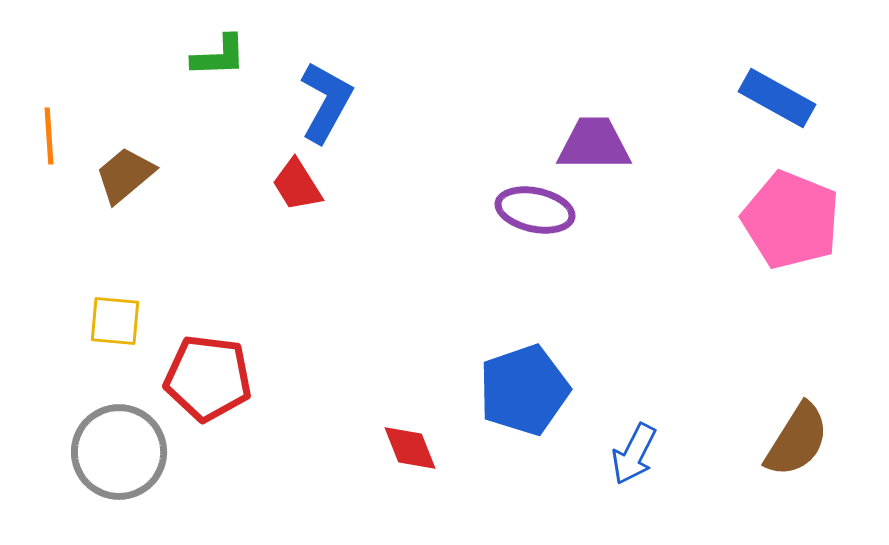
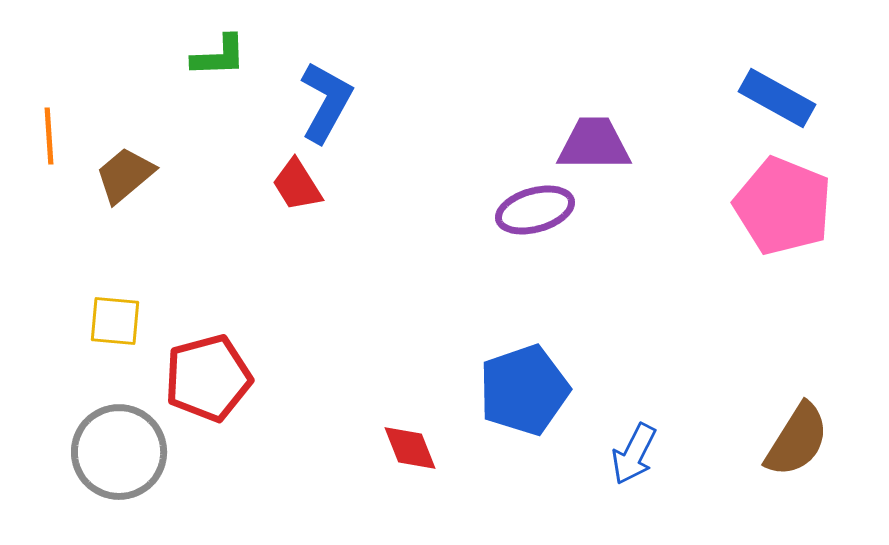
purple ellipse: rotated 28 degrees counterclockwise
pink pentagon: moved 8 px left, 14 px up
red pentagon: rotated 22 degrees counterclockwise
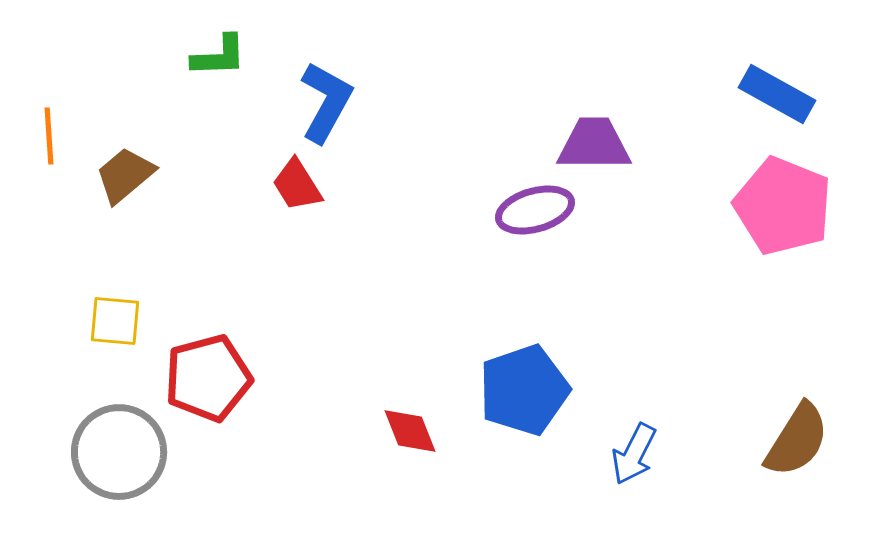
blue rectangle: moved 4 px up
red diamond: moved 17 px up
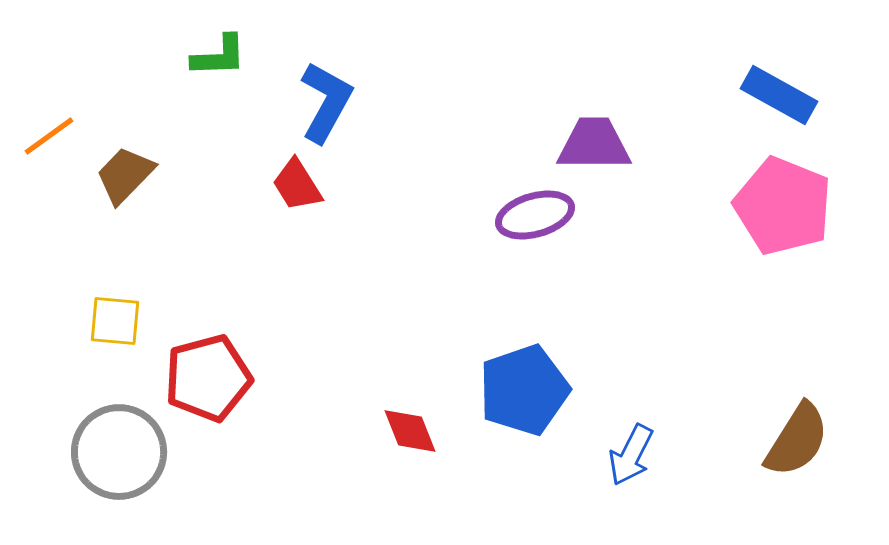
blue rectangle: moved 2 px right, 1 px down
orange line: rotated 58 degrees clockwise
brown trapezoid: rotated 6 degrees counterclockwise
purple ellipse: moved 5 px down
blue arrow: moved 3 px left, 1 px down
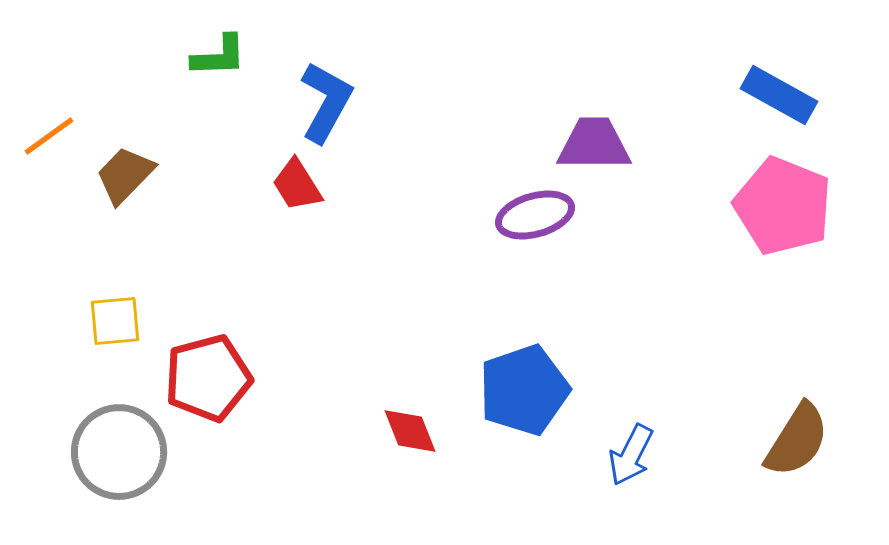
yellow square: rotated 10 degrees counterclockwise
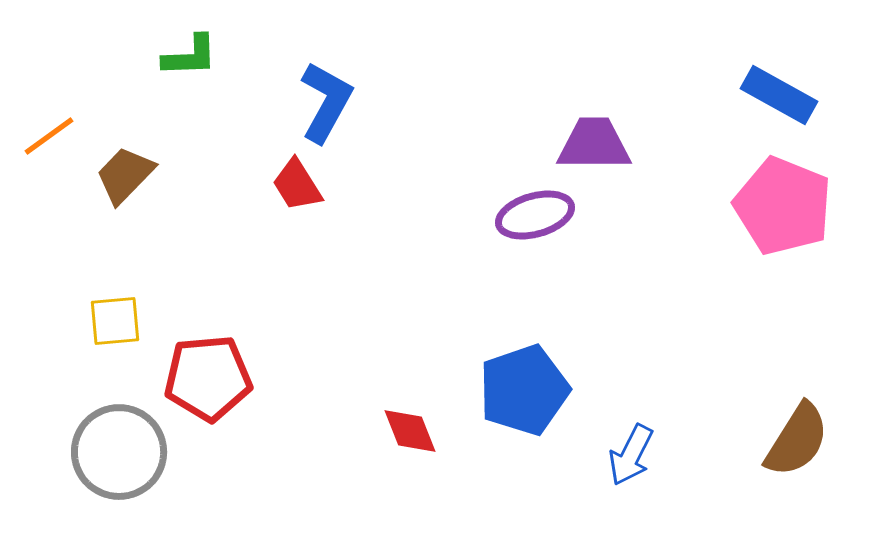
green L-shape: moved 29 px left
red pentagon: rotated 10 degrees clockwise
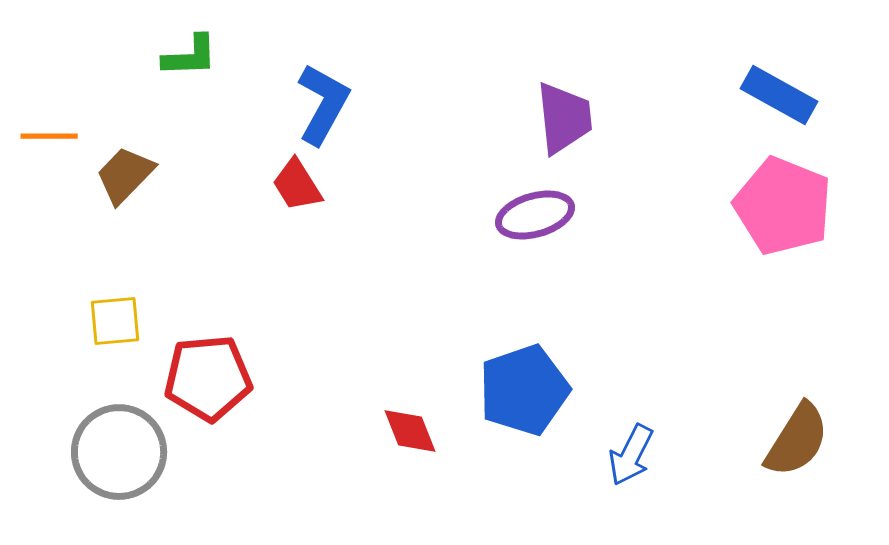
blue L-shape: moved 3 px left, 2 px down
orange line: rotated 36 degrees clockwise
purple trapezoid: moved 30 px left, 26 px up; rotated 84 degrees clockwise
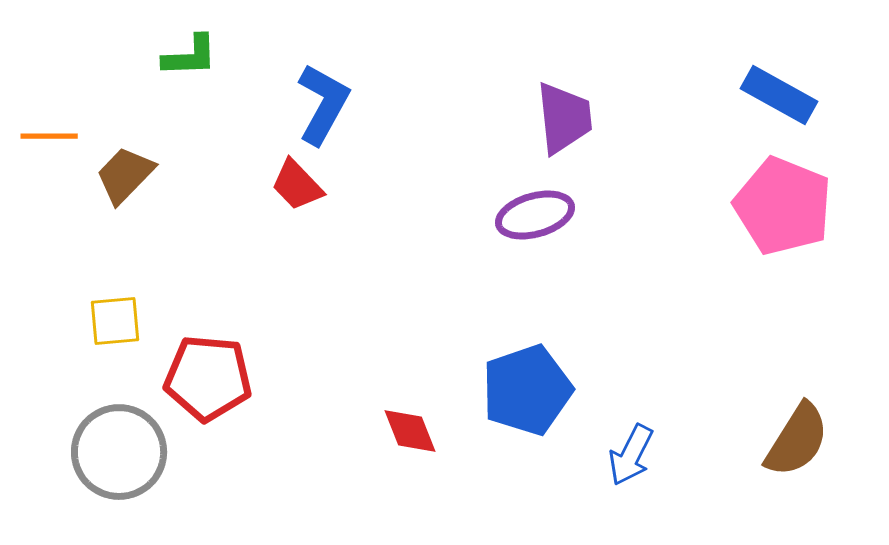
red trapezoid: rotated 12 degrees counterclockwise
red pentagon: rotated 10 degrees clockwise
blue pentagon: moved 3 px right
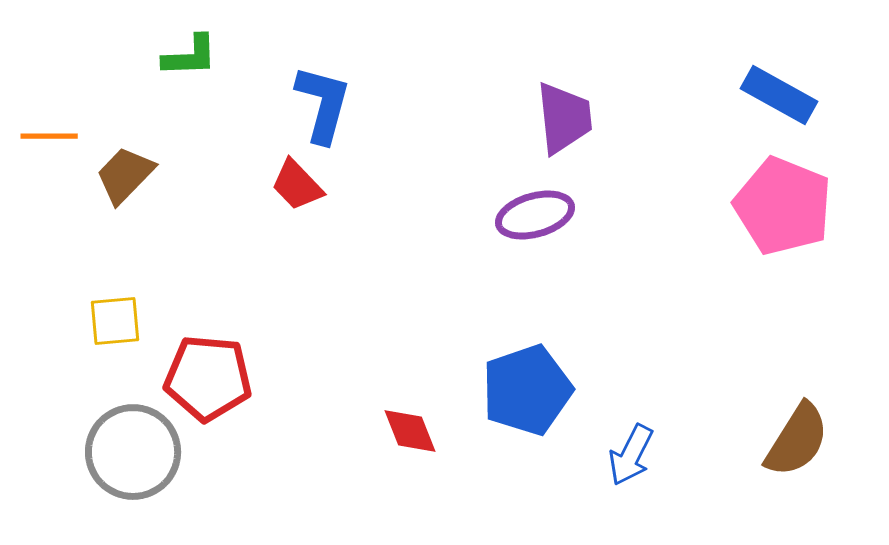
blue L-shape: rotated 14 degrees counterclockwise
gray circle: moved 14 px right
